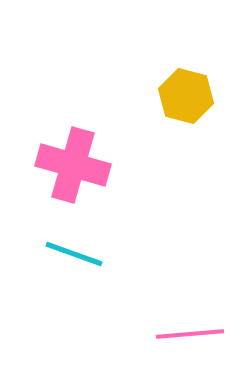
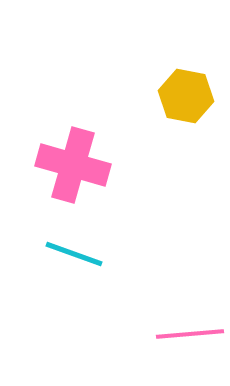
yellow hexagon: rotated 4 degrees counterclockwise
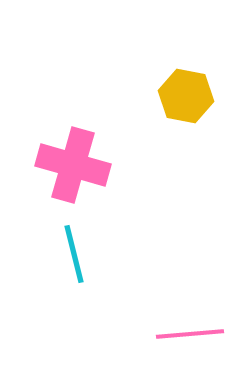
cyan line: rotated 56 degrees clockwise
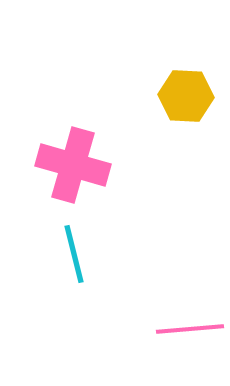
yellow hexagon: rotated 8 degrees counterclockwise
pink line: moved 5 px up
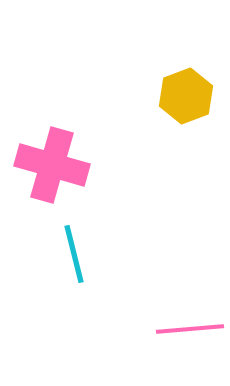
yellow hexagon: rotated 24 degrees counterclockwise
pink cross: moved 21 px left
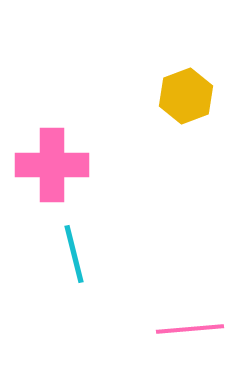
pink cross: rotated 16 degrees counterclockwise
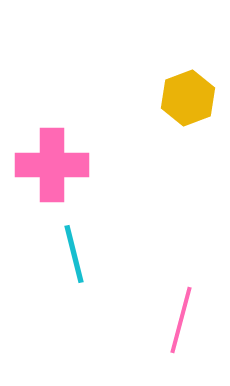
yellow hexagon: moved 2 px right, 2 px down
pink line: moved 9 px left, 9 px up; rotated 70 degrees counterclockwise
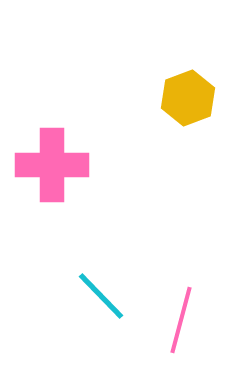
cyan line: moved 27 px right, 42 px down; rotated 30 degrees counterclockwise
